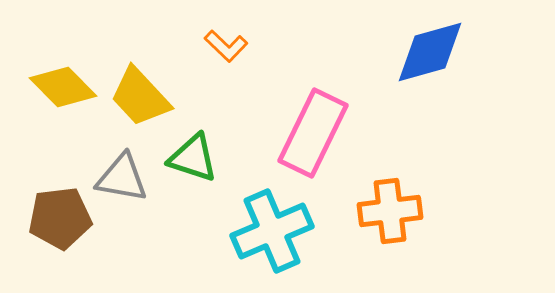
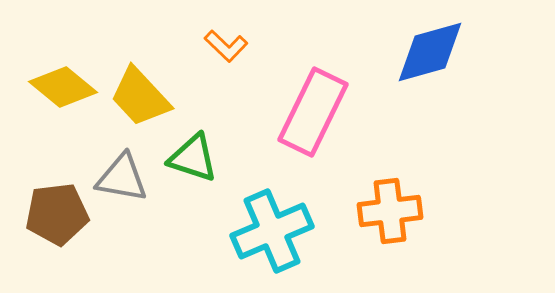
yellow diamond: rotated 6 degrees counterclockwise
pink rectangle: moved 21 px up
brown pentagon: moved 3 px left, 4 px up
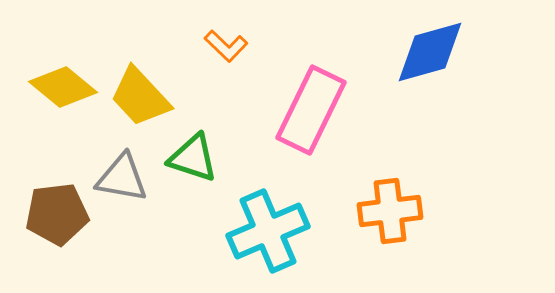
pink rectangle: moved 2 px left, 2 px up
cyan cross: moved 4 px left
